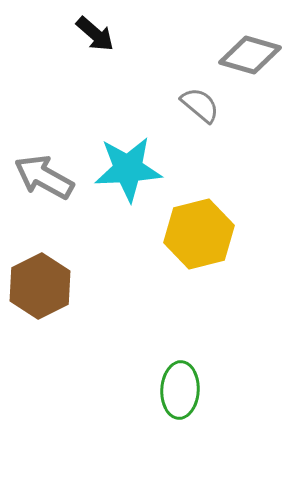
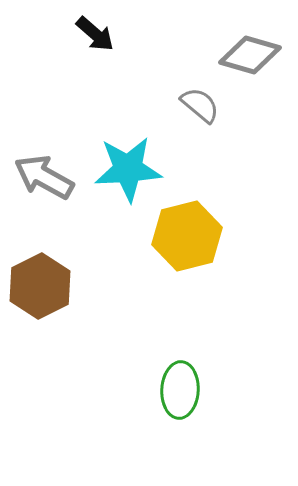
yellow hexagon: moved 12 px left, 2 px down
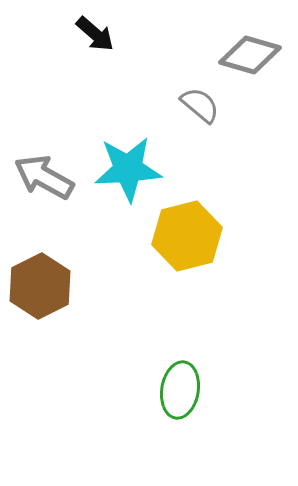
green ellipse: rotated 6 degrees clockwise
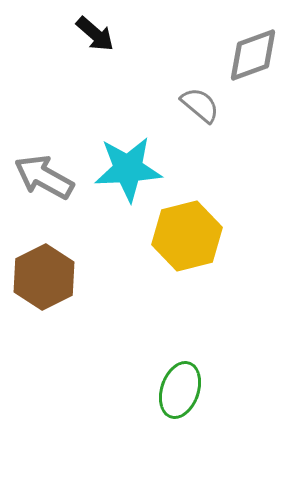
gray diamond: moved 3 px right; rotated 36 degrees counterclockwise
brown hexagon: moved 4 px right, 9 px up
green ellipse: rotated 10 degrees clockwise
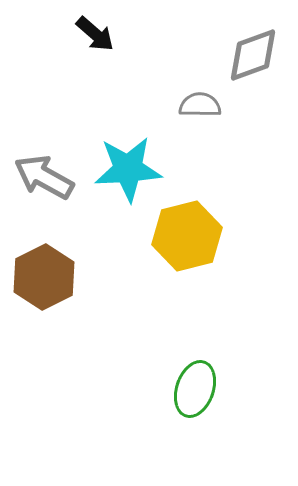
gray semicircle: rotated 39 degrees counterclockwise
green ellipse: moved 15 px right, 1 px up
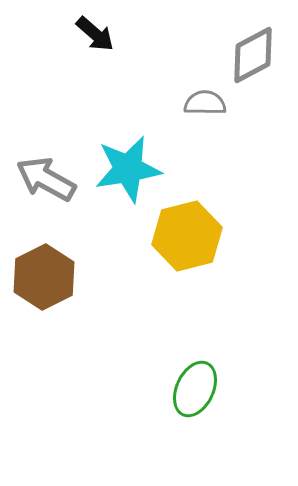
gray diamond: rotated 8 degrees counterclockwise
gray semicircle: moved 5 px right, 2 px up
cyan star: rotated 6 degrees counterclockwise
gray arrow: moved 2 px right, 2 px down
green ellipse: rotated 6 degrees clockwise
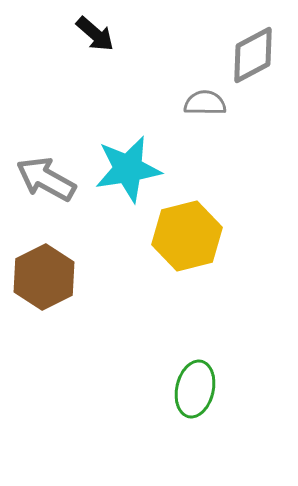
green ellipse: rotated 12 degrees counterclockwise
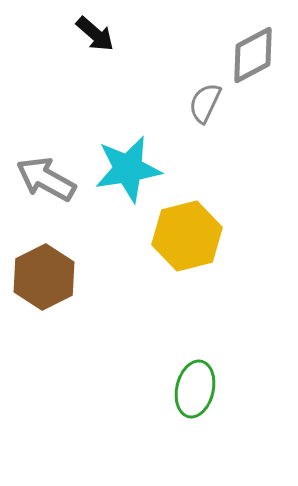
gray semicircle: rotated 66 degrees counterclockwise
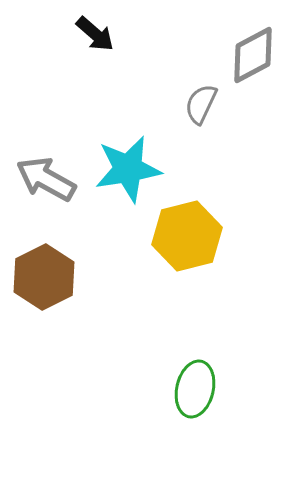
gray semicircle: moved 4 px left, 1 px down
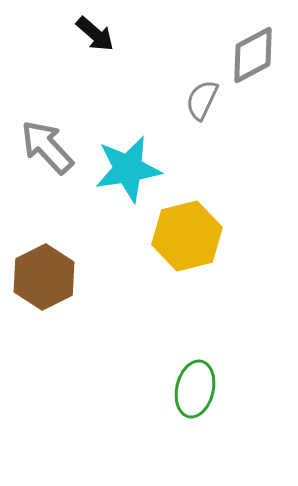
gray semicircle: moved 1 px right, 4 px up
gray arrow: moved 1 px right, 32 px up; rotated 18 degrees clockwise
